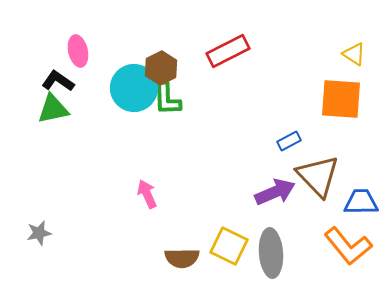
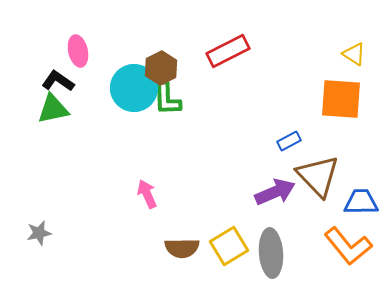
yellow square: rotated 33 degrees clockwise
brown semicircle: moved 10 px up
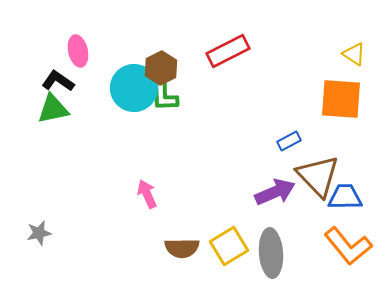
green L-shape: moved 3 px left, 4 px up
blue trapezoid: moved 16 px left, 5 px up
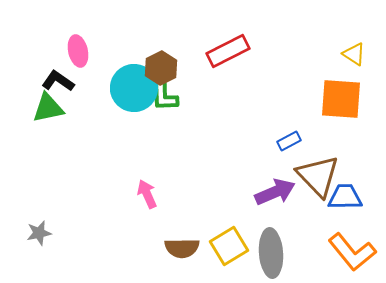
green triangle: moved 5 px left, 1 px up
orange L-shape: moved 4 px right, 6 px down
